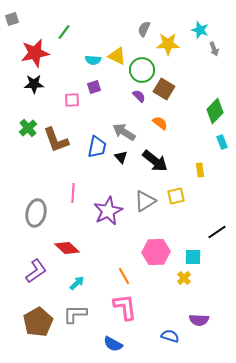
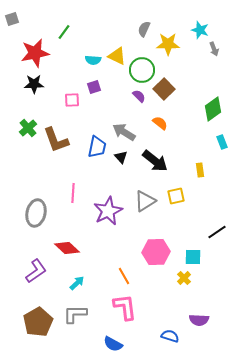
brown square at (164, 89): rotated 15 degrees clockwise
green diamond at (215, 111): moved 2 px left, 2 px up; rotated 10 degrees clockwise
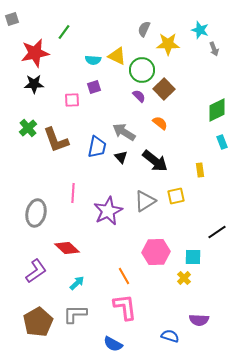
green diamond at (213, 109): moved 4 px right, 1 px down; rotated 10 degrees clockwise
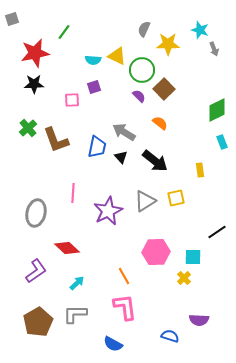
yellow square at (176, 196): moved 2 px down
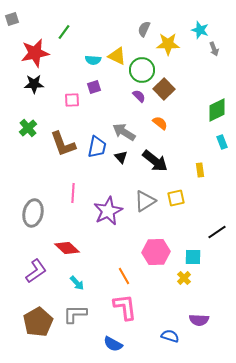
brown L-shape at (56, 140): moved 7 px right, 4 px down
gray ellipse at (36, 213): moved 3 px left
cyan arrow at (77, 283): rotated 91 degrees clockwise
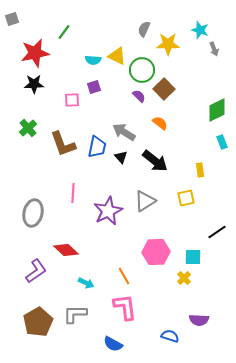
yellow square at (176, 198): moved 10 px right
red diamond at (67, 248): moved 1 px left, 2 px down
cyan arrow at (77, 283): moved 9 px right; rotated 21 degrees counterclockwise
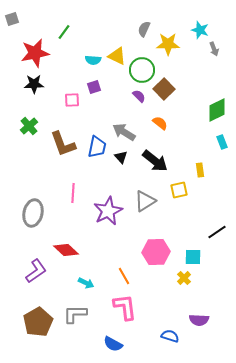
green cross at (28, 128): moved 1 px right, 2 px up
yellow square at (186, 198): moved 7 px left, 8 px up
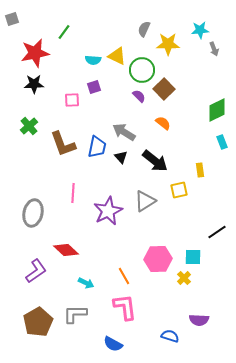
cyan star at (200, 30): rotated 24 degrees counterclockwise
orange semicircle at (160, 123): moved 3 px right
pink hexagon at (156, 252): moved 2 px right, 7 px down
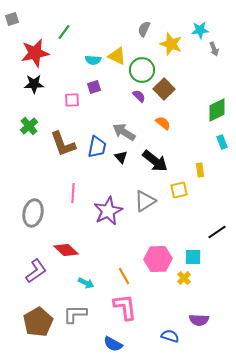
yellow star at (168, 44): moved 3 px right; rotated 20 degrees clockwise
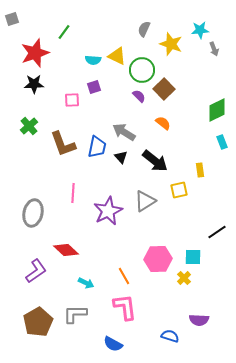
red star at (35, 53): rotated 8 degrees counterclockwise
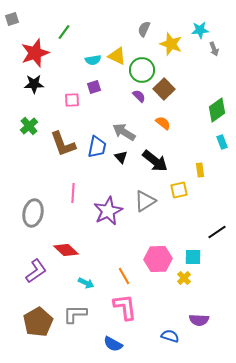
cyan semicircle at (93, 60): rotated 14 degrees counterclockwise
green diamond at (217, 110): rotated 10 degrees counterclockwise
